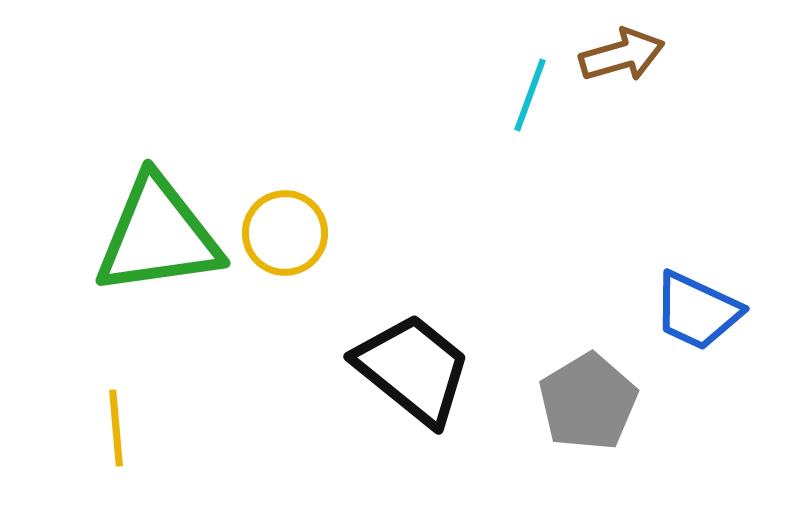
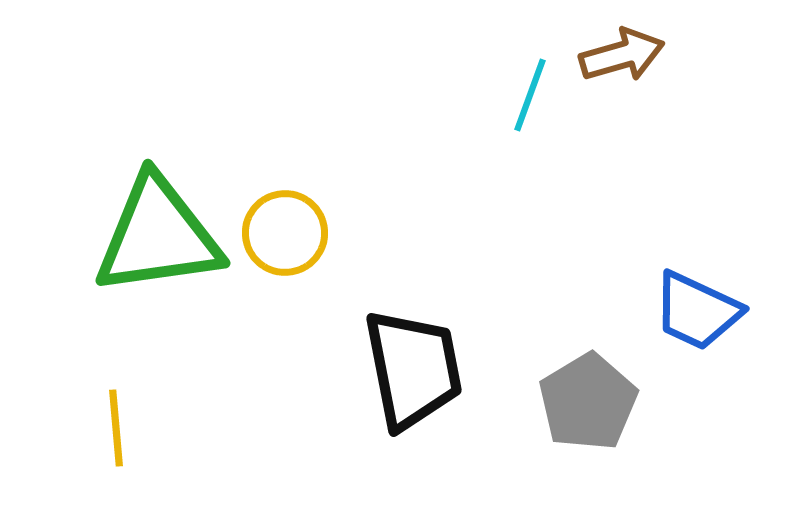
black trapezoid: rotated 40 degrees clockwise
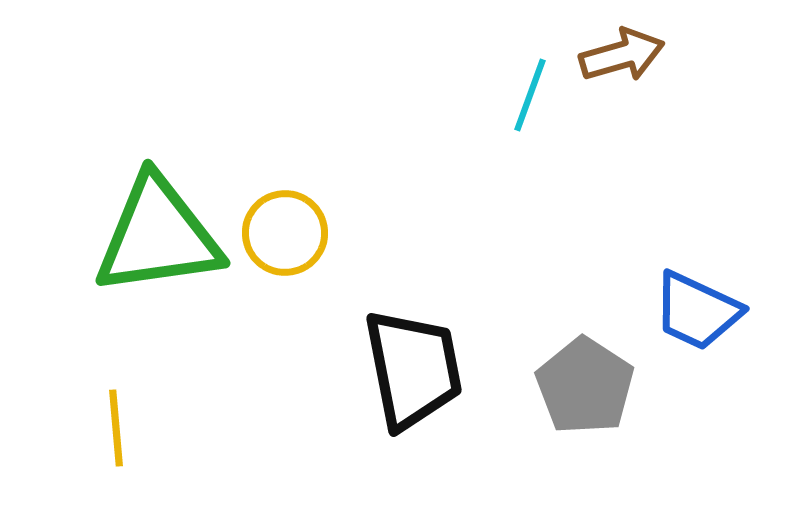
gray pentagon: moved 3 px left, 16 px up; rotated 8 degrees counterclockwise
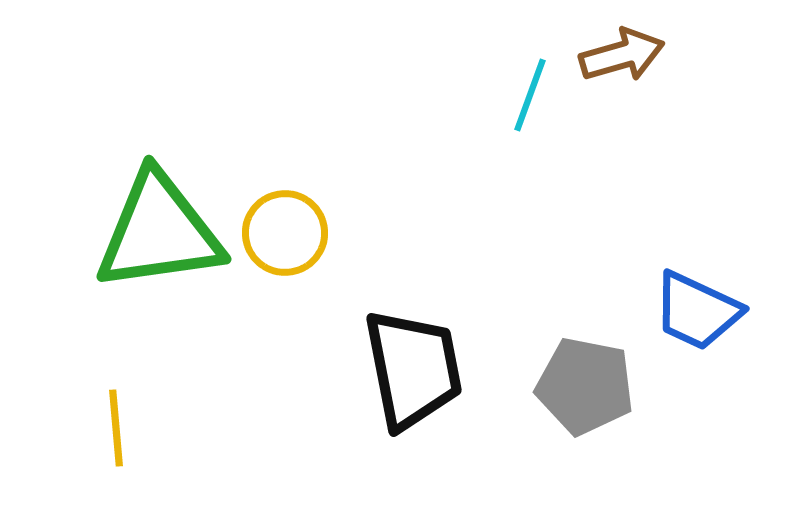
green triangle: moved 1 px right, 4 px up
gray pentagon: rotated 22 degrees counterclockwise
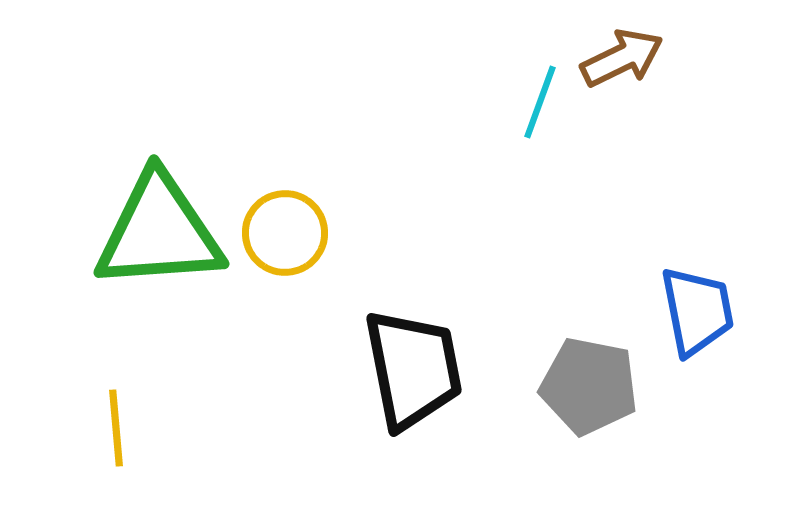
brown arrow: moved 3 px down; rotated 10 degrees counterclockwise
cyan line: moved 10 px right, 7 px down
green triangle: rotated 4 degrees clockwise
blue trapezoid: rotated 126 degrees counterclockwise
gray pentagon: moved 4 px right
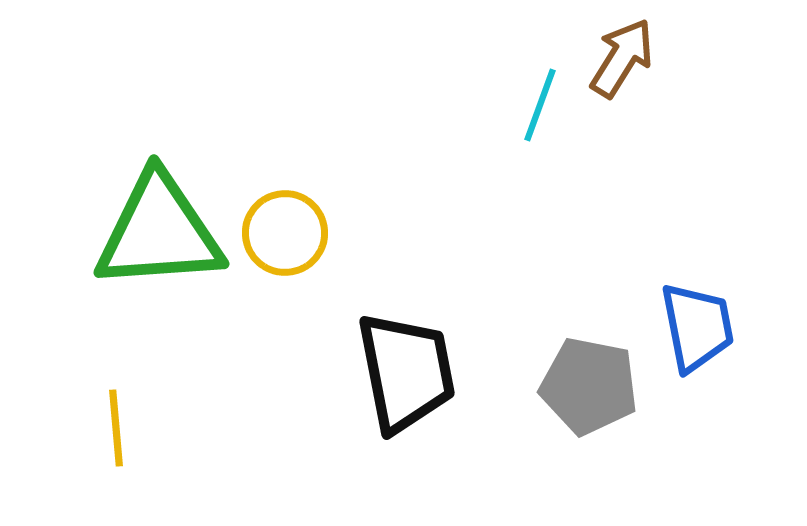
brown arrow: rotated 32 degrees counterclockwise
cyan line: moved 3 px down
blue trapezoid: moved 16 px down
black trapezoid: moved 7 px left, 3 px down
